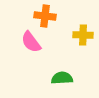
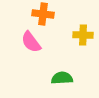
orange cross: moved 2 px left, 2 px up
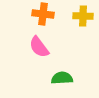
yellow cross: moved 19 px up
pink semicircle: moved 8 px right, 5 px down
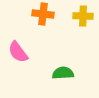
pink semicircle: moved 21 px left, 5 px down
green semicircle: moved 1 px right, 5 px up
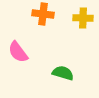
yellow cross: moved 2 px down
green semicircle: rotated 20 degrees clockwise
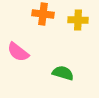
yellow cross: moved 5 px left, 2 px down
pink semicircle: rotated 15 degrees counterclockwise
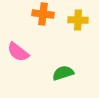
green semicircle: rotated 35 degrees counterclockwise
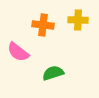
orange cross: moved 11 px down
green semicircle: moved 10 px left
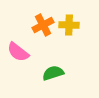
yellow cross: moved 9 px left, 5 px down
orange cross: rotated 35 degrees counterclockwise
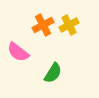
yellow cross: rotated 30 degrees counterclockwise
green semicircle: rotated 140 degrees clockwise
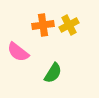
orange cross: rotated 20 degrees clockwise
